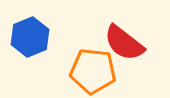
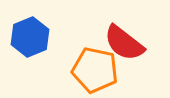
orange pentagon: moved 2 px right, 1 px up; rotated 6 degrees clockwise
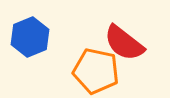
orange pentagon: moved 1 px right, 1 px down
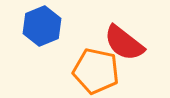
blue hexagon: moved 12 px right, 11 px up
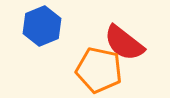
orange pentagon: moved 3 px right, 1 px up
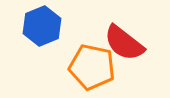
orange pentagon: moved 7 px left, 3 px up
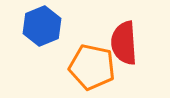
red semicircle: rotated 48 degrees clockwise
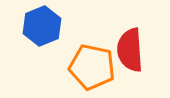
red semicircle: moved 6 px right, 7 px down
